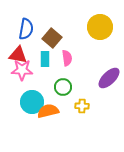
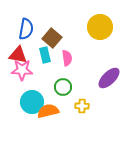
cyan rectangle: moved 4 px up; rotated 14 degrees counterclockwise
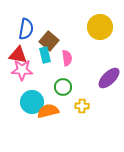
brown square: moved 3 px left, 3 px down
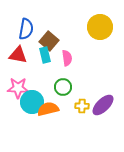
pink star: moved 4 px left, 18 px down
purple ellipse: moved 6 px left, 27 px down
orange semicircle: moved 2 px up
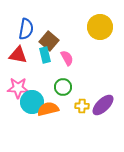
pink semicircle: rotated 21 degrees counterclockwise
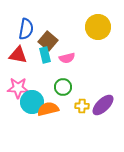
yellow circle: moved 2 px left
brown square: moved 1 px left
pink semicircle: rotated 105 degrees clockwise
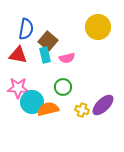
yellow cross: moved 4 px down; rotated 16 degrees clockwise
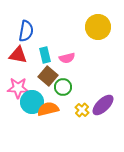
blue semicircle: moved 2 px down
brown square: moved 35 px down
yellow cross: rotated 24 degrees clockwise
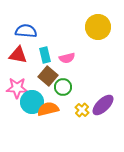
blue semicircle: rotated 95 degrees counterclockwise
pink star: moved 1 px left
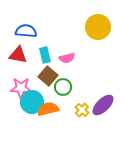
pink star: moved 4 px right
